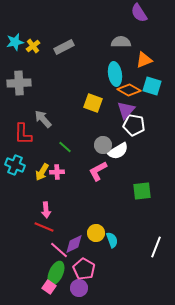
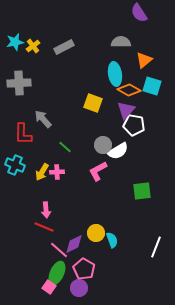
orange triangle: rotated 18 degrees counterclockwise
green ellipse: moved 1 px right
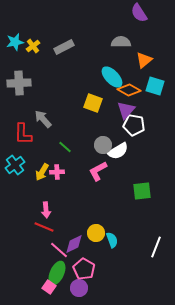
cyan ellipse: moved 3 px left, 3 px down; rotated 35 degrees counterclockwise
cyan square: moved 3 px right
cyan cross: rotated 30 degrees clockwise
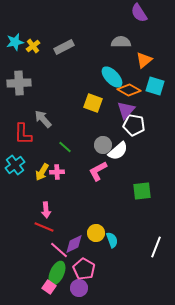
white semicircle: rotated 10 degrees counterclockwise
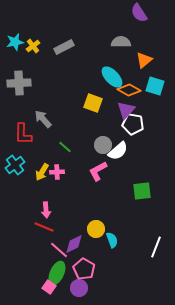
white pentagon: moved 1 px left, 1 px up
yellow circle: moved 4 px up
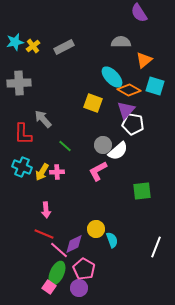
green line: moved 1 px up
cyan cross: moved 7 px right, 2 px down; rotated 30 degrees counterclockwise
red line: moved 7 px down
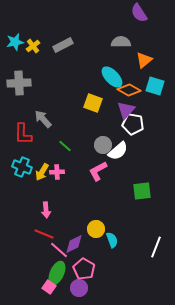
gray rectangle: moved 1 px left, 2 px up
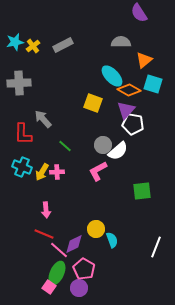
cyan ellipse: moved 1 px up
cyan square: moved 2 px left, 2 px up
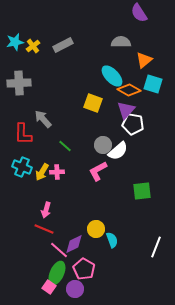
pink arrow: rotated 21 degrees clockwise
red line: moved 5 px up
purple circle: moved 4 px left, 1 px down
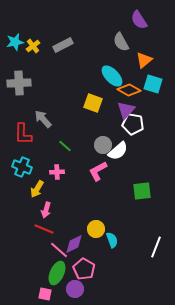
purple semicircle: moved 7 px down
gray semicircle: rotated 120 degrees counterclockwise
yellow arrow: moved 5 px left, 17 px down
pink square: moved 4 px left, 7 px down; rotated 24 degrees counterclockwise
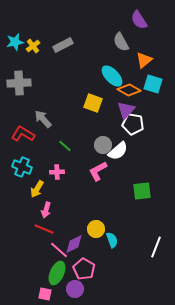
red L-shape: rotated 120 degrees clockwise
